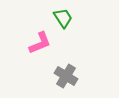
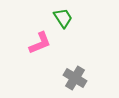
gray cross: moved 9 px right, 2 px down
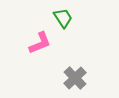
gray cross: rotated 15 degrees clockwise
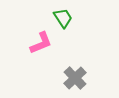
pink L-shape: moved 1 px right
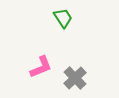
pink L-shape: moved 24 px down
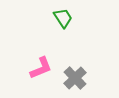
pink L-shape: moved 1 px down
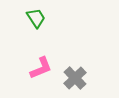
green trapezoid: moved 27 px left
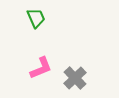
green trapezoid: rotated 10 degrees clockwise
